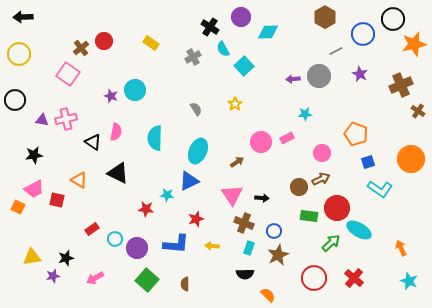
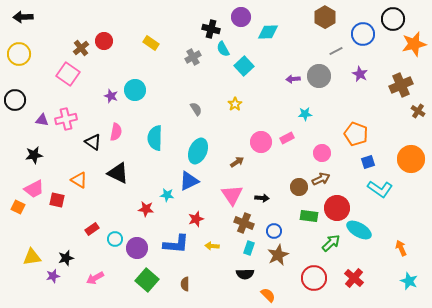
black cross at (210, 27): moved 1 px right, 2 px down; rotated 18 degrees counterclockwise
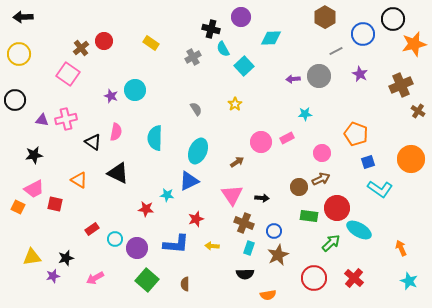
cyan diamond at (268, 32): moved 3 px right, 6 px down
red square at (57, 200): moved 2 px left, 4 px down
orange semicircle at (268, 295): rotated 126 degrees clockwise
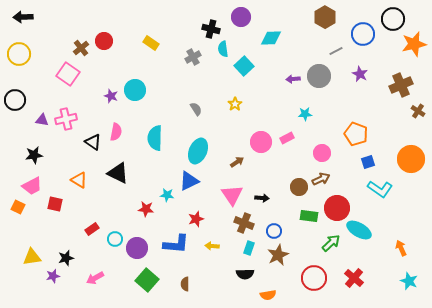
cyan semicircle at (223, 49): rotated 21 degrees clockwise
pink trapezoid at (34, 189): moved 2 px left, 3 px up
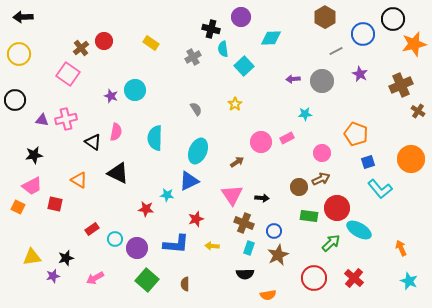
gray circle at (319, 76): moved 3 px right, 5 px down
cyan L-shape at (380, 189): rotated 15 degrees clockwise
